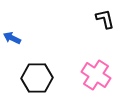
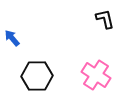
blue arrow: rotated 24 degrees clockwise
black hexagon: moved 2 px up
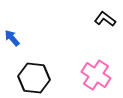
black L-shape: rotated 40 degrees counterclockwise
black hexagon: moved 3 px left, 2 px down; rotated 8 degrees clockwise
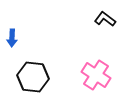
blue arrow: rotated 138 degrees counterclockwise
black hexagon: moved 1 px left, 1 px up
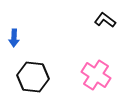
black L-shape: moved 1 px down
blue arrow: moved 2 px right
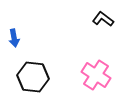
black L-shape: moved 2 px left, 1 px up
blue arrow: rotated 12 degrees counterclockwise
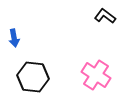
black L-shape: moved 2 px right, 3 px up
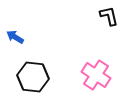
black L-shape: moved 4 px right; rotated 40 degrees clockwise
blue arrow: moved 1 px right, 1 px up; rotated 132 degrees clockwise
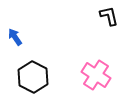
blue arrow: rotated 24 degrees clockwise
black hexagon: rotated 20 degrees clockwise
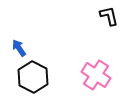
blue arrow: moved 4 px right, 11 px down
